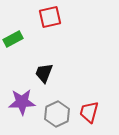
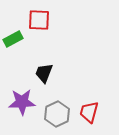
red square: moved 11 px left, 3 px down; rotated 15 degrees clockwise
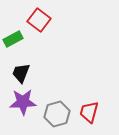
red square: rotated 35 degrees clockwise
black trapezoid: moved 23 px left
purple star: moved 1 px right
gray hexagon: rotated 10 degrees clockwise
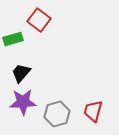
green rectangle: rotated 12 degrees clockwise
black trapezoid: rotated 20 degrees clockwise
red trapezoid: moved 4 px right, 1 px up
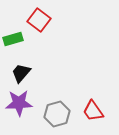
purple star: moved 4 px left, 1 px down
red trapezoid: rotated 50 degrees counterclockwise
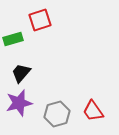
red square: moved 1 px right; rotated 35 degrees clockwise
purple star: rotated 12 degrees counterclockwise
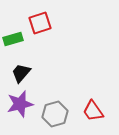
red square: moved 3 px down
purple star: moved 1 px right, 1 px down
gray hexagon: moved 2 px left
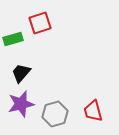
purple star: moved 1 px right
red trapezoid: rotated 20 degrees clockwise
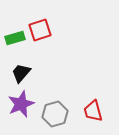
red square: moved 7 px down
green rectangle: moved 2 px right, 1 px up
purple star: rotated 8 degrees counterclockwise
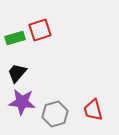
black trapezoid: moved 4 px left
purple star: moved 1 px right, 2 px up; rotated 28 degrees clockwise
red trapezoid: moved 1 px up
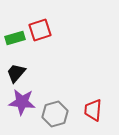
black trapezoid: moved 1 px left
red trapezoid: rotated 20 degrees clockwise
